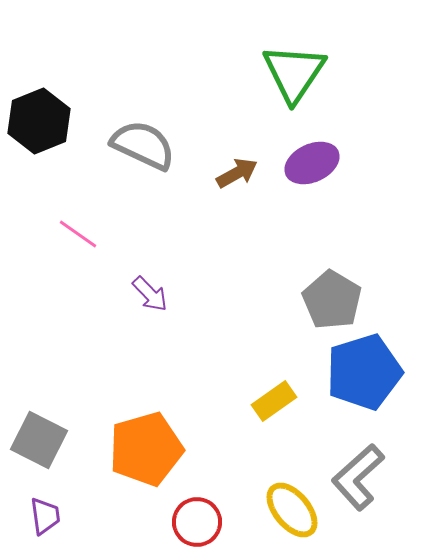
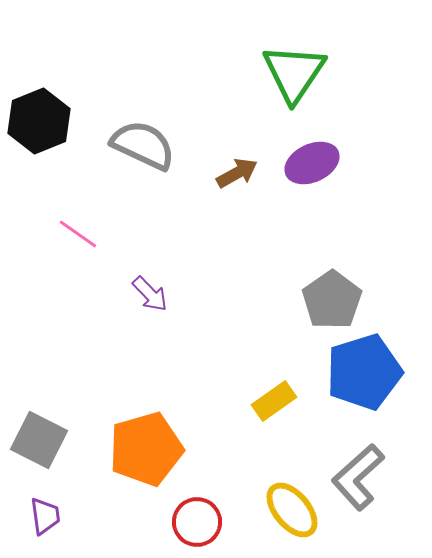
gray pentagon: rotated 6 degrees clockwise
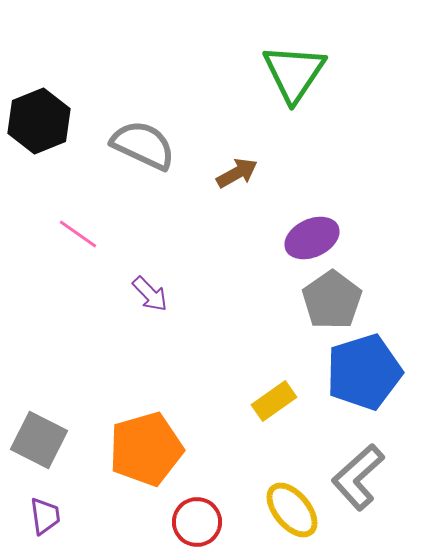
purple ellipse: moved 75 px down
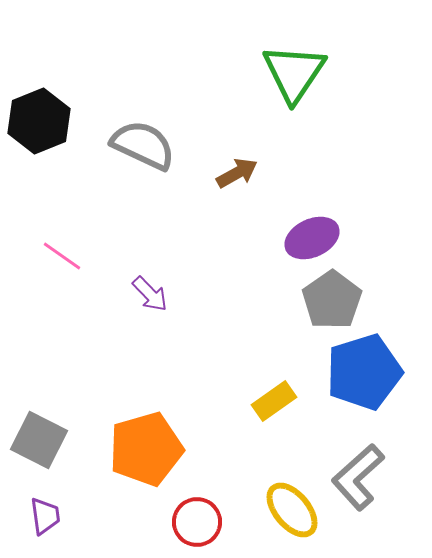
pink line: moved 16 px left, 22 px down
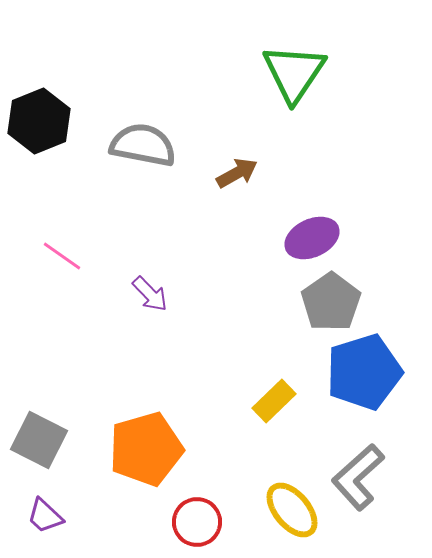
gray semicircle: rotated 14 degrees counterclockwise
gray pentagon: moved 1 px left, 2 px down
yellow rectangle: rotated 9 degrees counterclockwise
purple trapezoid: rotated 141 degrees clockwise
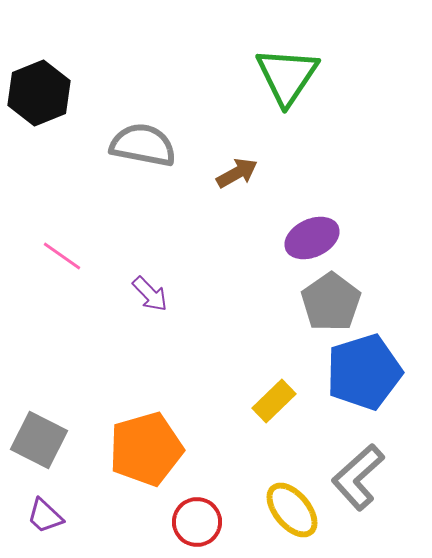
green triangle: moved 7 px left, 3 px down
black hexagon: moved 28 px up
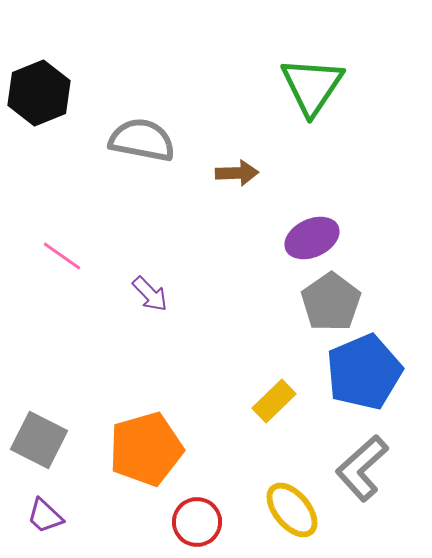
green triangle: moved 25 px right, 10 px down
gray semicircle: moved 1 px left, 5 px up
brown arrow: rotated 27 degrees clockwise
blue pentagon: rotated 6 degrees counterclockwise
gray L-shape: moved 4 px right, 9 px up
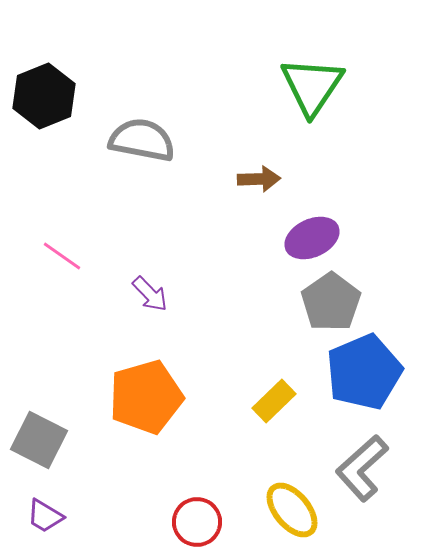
black hexagon: moved 5 px right, 3 px down
brown arrow: moved 22 px right, 6 px down
orange pentagon: moved 52 px up
purple trapezoid: rotated 12 degrees counterclockwise
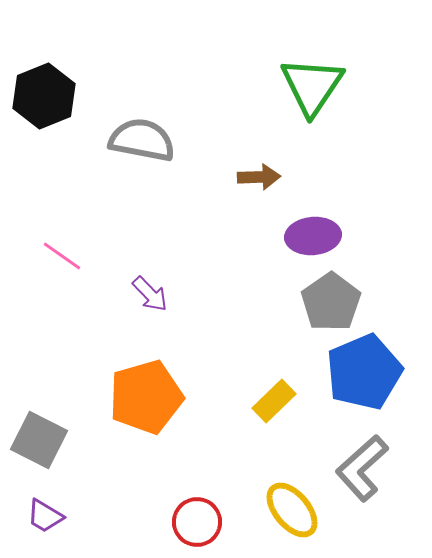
brown arrow: moved 2 px up
purple ellipse: moved 1 px right, 2 px up; rotated 20 degrees clockwise
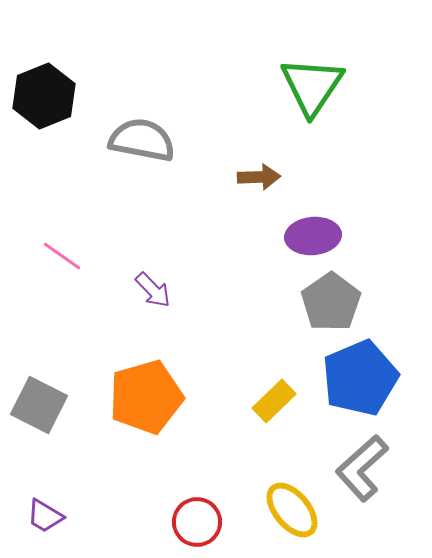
purple arrow: moved 3 px right, 4 px up
blue pentagon: moved 4 px left, 6 px down
gray square: moved 35 px up
